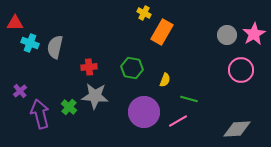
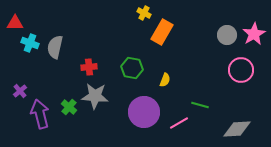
green line: moved 11 px right, 6 px down
pink line: moved 1 px right, 2 px down
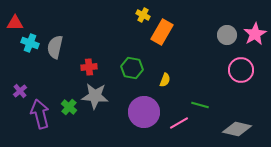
yellow cross: moved 1 px left, 2 px down
pink star: moved 1 px right
gray diamond: rotated 16 degrees clockwise
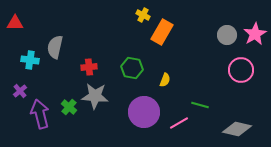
cyan cross: moved 17 px down; rotated 12 degrees counterclockwise
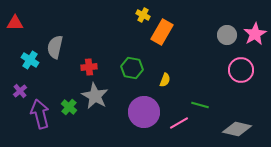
cyan cross: rotated 24 degrees clockwise
gray star: rotated 24 degrees clockwise
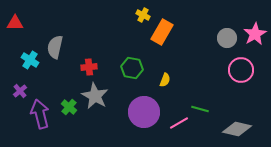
gray circle: moved 3 px down
green line: moved 4 px down
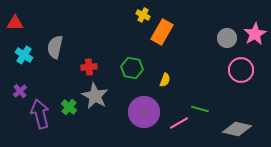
cyan cross: moved 6 px left, 5 px up
